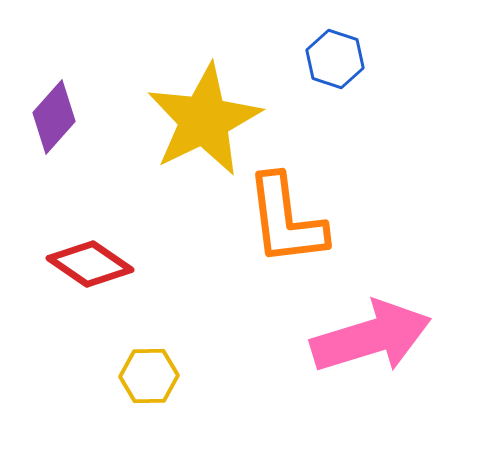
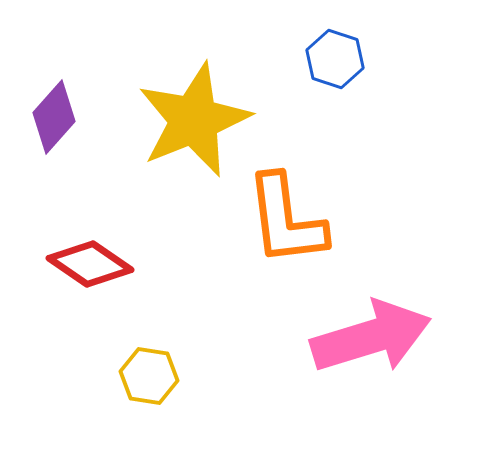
yellow star: moved 10 px left; rotated 4 degrees clockwise
yellow hexagon: rotated 10 degrees clockwise
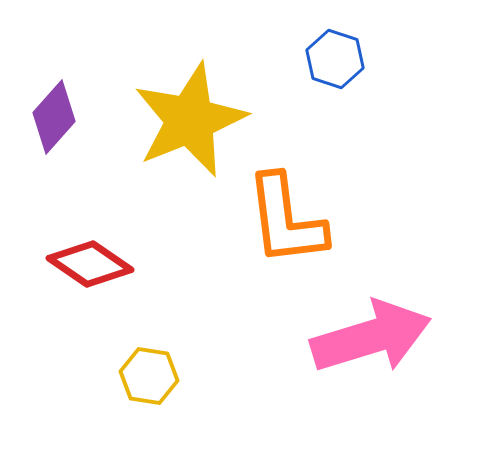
yellow star: moved 4 px left
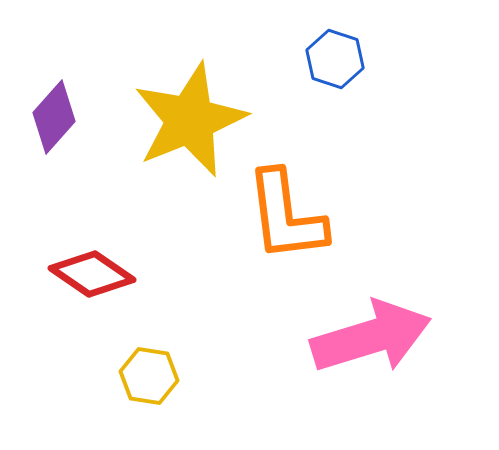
orange L-shape: moved 4 px up
red diamond: moved 2 px right, 10 px down
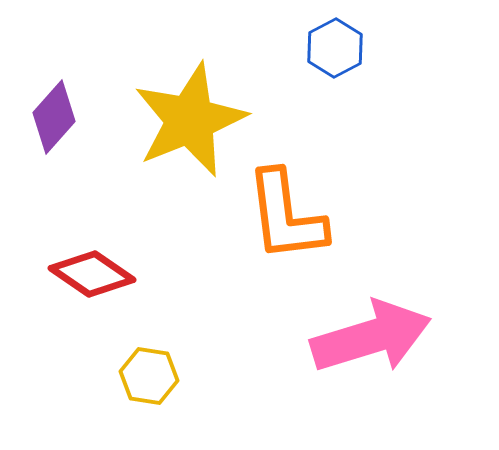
blue hexagon: moved 11 px up; rotated 14 degrees clockwise
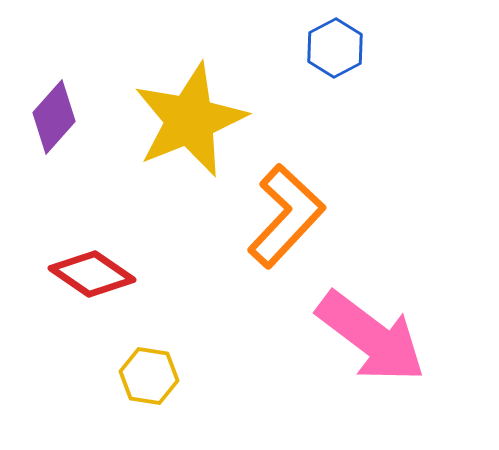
orange L-shape: rotated 130 degrees counterclockwise
pink arrow: rotated 54 degrees clockwise
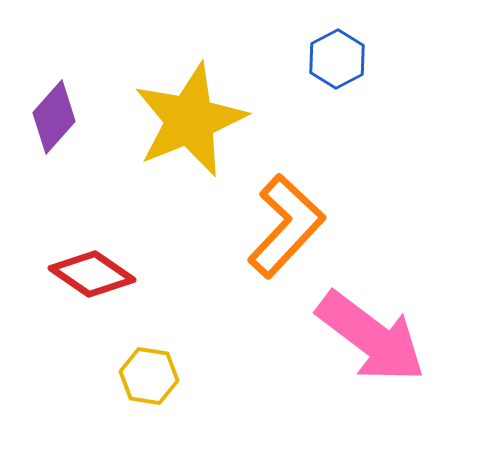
blue hexagon: moved 2 px right, 11 px down
orange L-shape: moved 10 px down
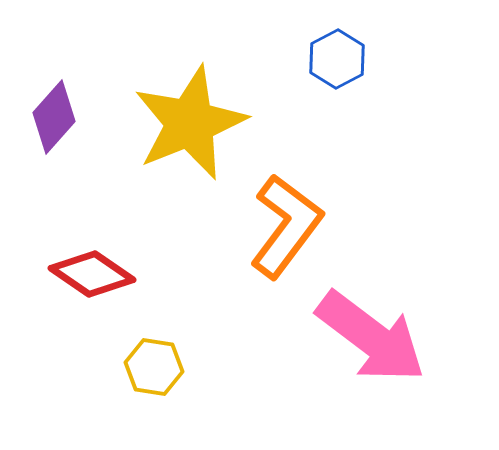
yellow star: moved 3 px down
orange L-shape: rotated 6 degrees counterclockwise
yellow hexagon: moved 5 px right, 9 px up
